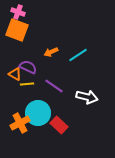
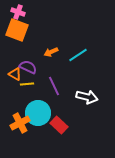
purple line: rotated 30 degrees clockwise
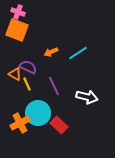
cyan line: moved 2 px up
yellow line: rotated 72 degrees clockwise
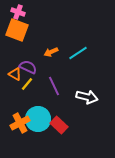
yellow line: rotated 64 degrees clockwise
cyan circle: moved 6 px down
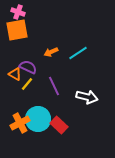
orange square: rotated 30 degrees counterclockwise
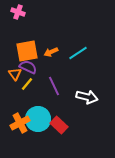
orange square: moved 10 px right, 21 px down
orange triangle: rotated 24 degrees clockwise
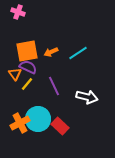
red rectangle: moved 1 px right, 1 px down
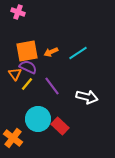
purple line: moved 2 px left; rotated 12 degrees counterclockwise
orange cross: moved 7 px left, 15 px down; rotated 24 degrees counterclockwise
